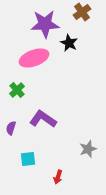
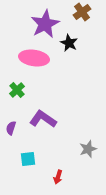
purple star: rotated 24 degrees counterclockwise
pink ellipse: rotated 28 degrees clockwise
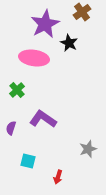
cyan square: moved 2 px down; rotated 21 degrees clockwise
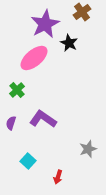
pink ellipse: rotated 48 degrees counterclockwise
purple semicircle: moved 5 px up
cyan square: rotated 28 degrees clockwise
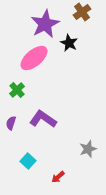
red arrow: rotated 32 degrees clockwise
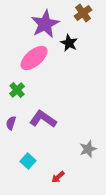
brown cross: moved 1 px right, 1 px down
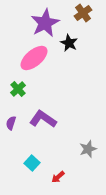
purple star: moved 1 px up
green cross: moved 1 px right, 1 px up
cyan square: moved 4 px right, 2 px down
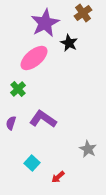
gray star: rotated 24 degrees counterclockwise
